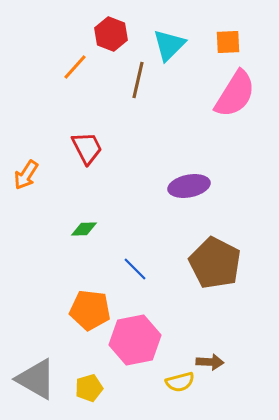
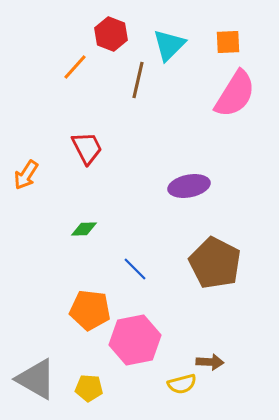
yellow semicircle: moved 2 px right, 2 px down
yellow pentagon: rotated 20 degrees clockwise
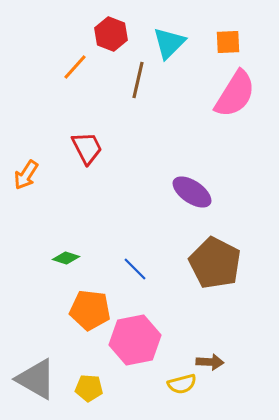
cyan triangle: moved 2 px up
purple ellipse: moved 3 px right, 6 px down; rotated 45 degrees clockwise
green diamond: moved 18 px left, 29 px down; rotated 20 degrees clockwise
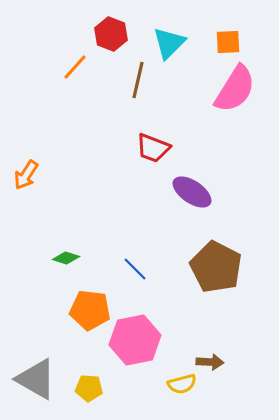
pink semicircle: moved 5 px up
red trapezoid: moved 66 px right; rotated 138 degrees clockwise
brown pentagon: moved 1 px right, 4 px down
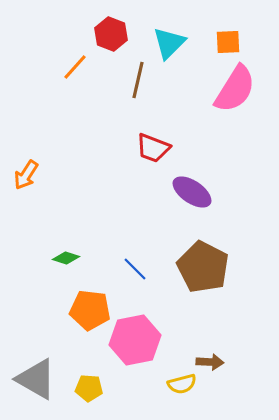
brown pentagon: moved 13 px left
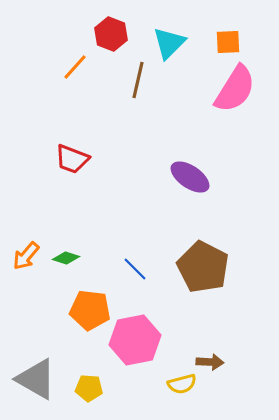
red trapezoid: moved 81 px left, 11 px down
orange arrow: moved 81 px down; rotated 8 degrees clockwise
purple ellipse: moved 2 px left, 15 px up
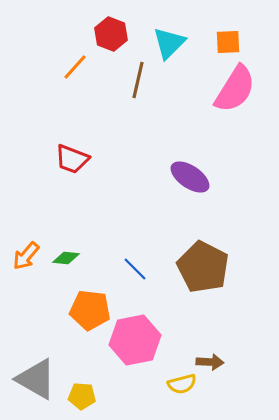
green diamond: rotated 12 degrees counterclockwise
yellow pentagon: moved 7 px left, 8 px down
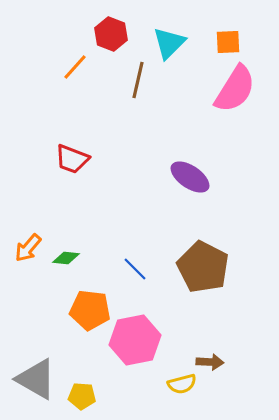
orange arrow: moved 2 px right, 8 px up
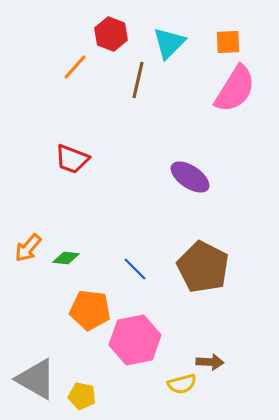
yellow pentagon: rotated 8 degrees clockwise
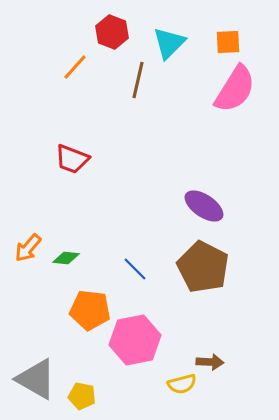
red hexagon: moved 1 px right, 2 px up
purple ellipse: moved 14 px right, 29 px down
